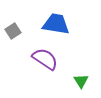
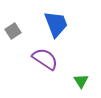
blue trapezoid: rotated 60 degrees clockwise
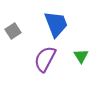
purple semicircle: rotated 96 degrees counterclockwise
green triangle: moved 25 px up
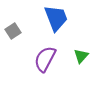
blue trapezoid: moved 6 px up
green triangle: rotated 14 degrees clockwise
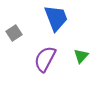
gray square: moved 1 px right, 2 px down
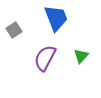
gray square: moved 3 px up
purple semicircle: moved 1 px up
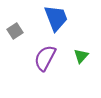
gray square: moved 1 px right, 1 px down
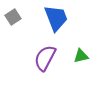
gray square: moved 2 px left, 14 px up
green triangle: rotated 35 degrees clockwise
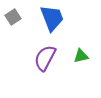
blue trapezoid: moved 4 px left
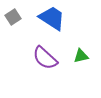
blue trapezoid: rotated 36 degrees counterclockwise
purple semicircle: rotated 76 degrees counterclockwise
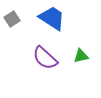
gray square: moved 1 px left, 2 px down
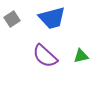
blue trapezoid: rotated 132 degrees clockwise
purple semicircle: moved 2 px up
